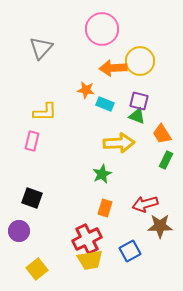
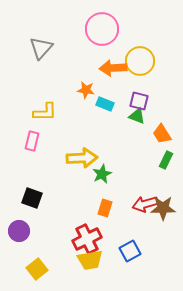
yellow arrow: moved 37 px left, 15 px down
brown star: moved 3 px right, 18 px up
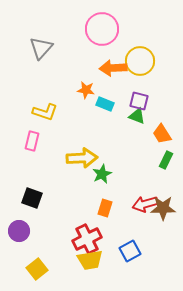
yellow L-shape: rotated 20 degrees clockwise
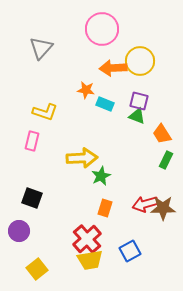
green star: moved 1 px left, 2 px down
red cross: rotated 16 degrees counterclockwise
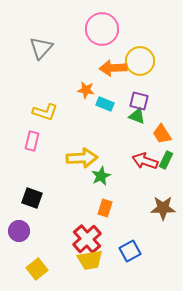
red arrow: moved 43 px up; rotated 35 degrees clockwise
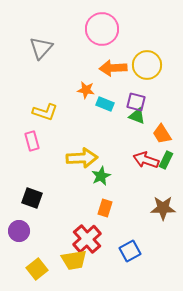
yellow circle: moved 7 px right, 4 px down
purple square: moved 3 px left, 1 px down
pink rectangle: rotated 30 degrees counterclockwise
red arrow: moved 1 px right, 1 px up
yellow trapezoid: moved 16 px left
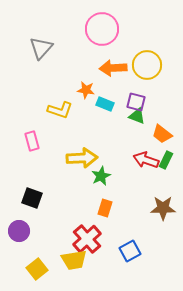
yellow L-shape: moved 15 px right, 2 px up
orange trapezoid: rotated 20 degrees counterclockwise
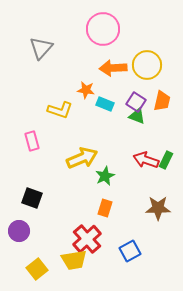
pink circle: moved 1 px right
purple square: rotated 18 degrees clockwise
orange trapezoid: moved 33 px up; rotated 115 degrees counterclockwise
yellow arrow: rotated 20 degrees counterclockwise
green star: moved 4 px right
brown star: moved 5 px left
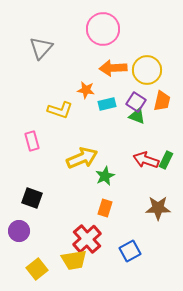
yellow circle: moved 5 px down
cyan rectangle: moved 2 px right; rotated 36 degrees counterclockwise
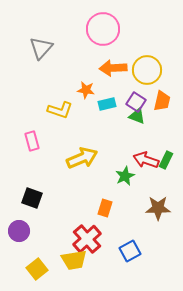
green star: moved 20 px right
